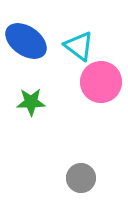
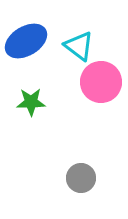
blue ellipse: rotated 66 degrees counterclockwise
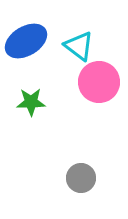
pink circle: moved 2 px left
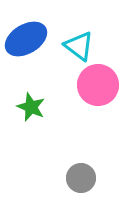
blue ellipse: moved 2 px up
pink circle: moved 1 px left, 3 px down
green star: moved 5 px down; rotated 24 degrees clockwise
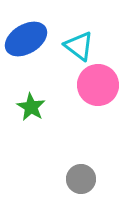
green star: rotated 8 degrees clockwise
gray circle: moved 1 px down
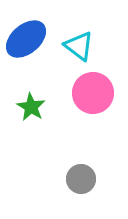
blue ellipse: rotated 9 degrees counterclockwise
pink circle: moved 5 px left, 8 px down
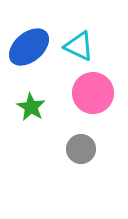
blue ellipse: moved 3 px right, 8 px down
cyan triangle: rotated 12 degrees counterclockwise
gray circle: moved 30 px up
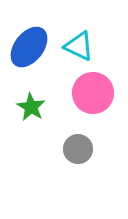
blue ellipse: rotated 12 degrees counterclockwise
gray circle: moved 3 px left
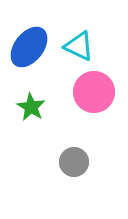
pink circle: moved 1 px right, 1 px up
gray circle: moved 4 px left, 13 px down
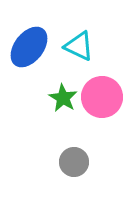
pink circle: moved 8 px right, 5 px down
green star: moved 32 px right, 9 px up
